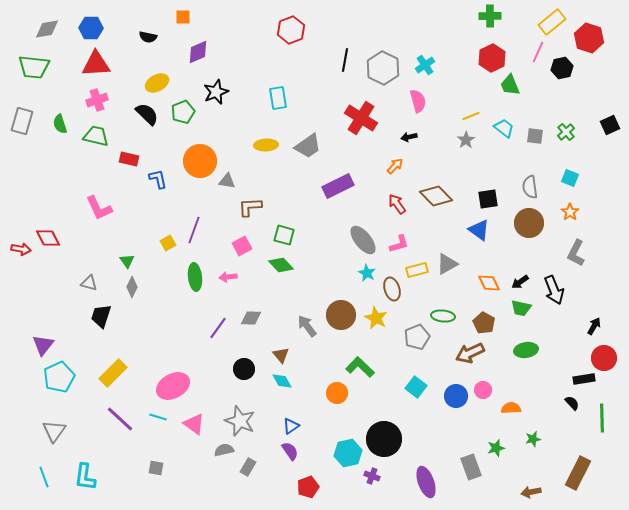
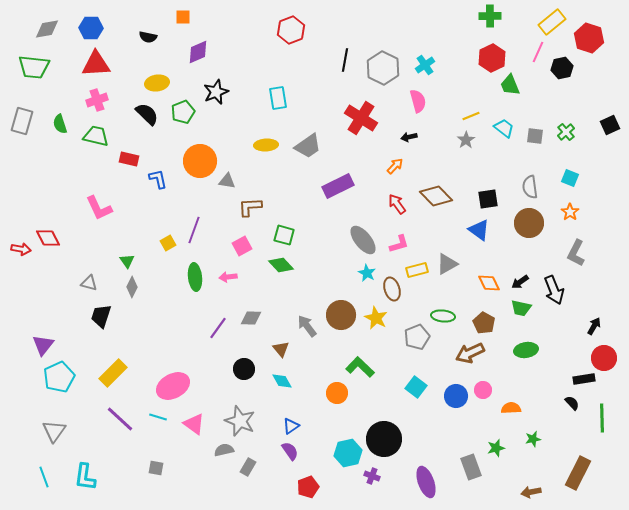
yellow ellipse at (157, 83): rotated 20 degrees clockwise
brown triangle at (281, 355): moved 6 px up
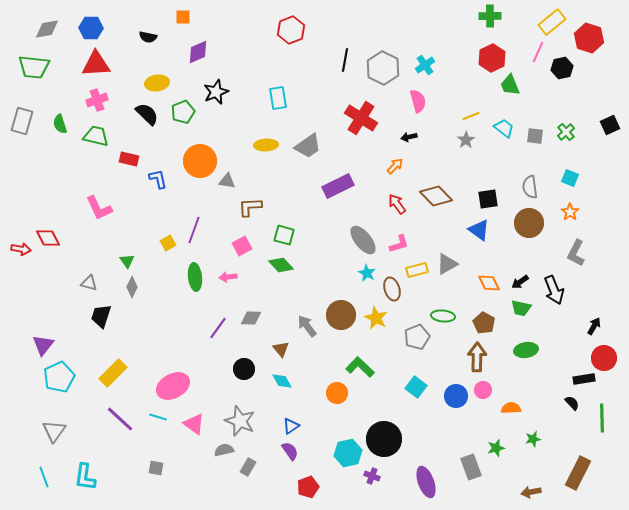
brown arrow at (470, 353): moved 7 px right, 4 px down; rotated 116 degrees clockwise
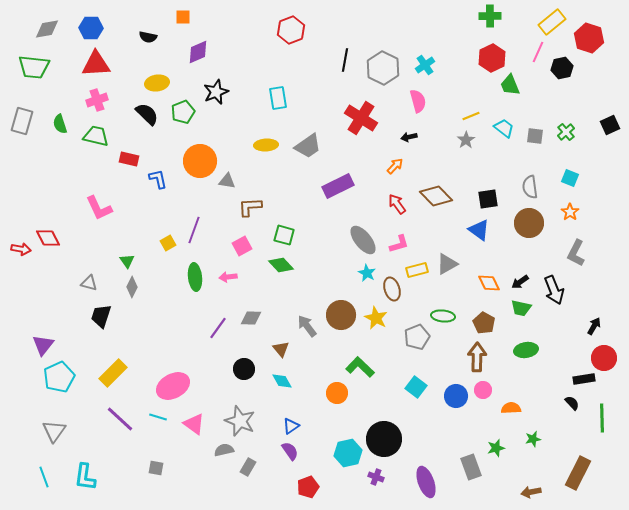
purple cross at (372, 476): moved 4 px right, 1 px down
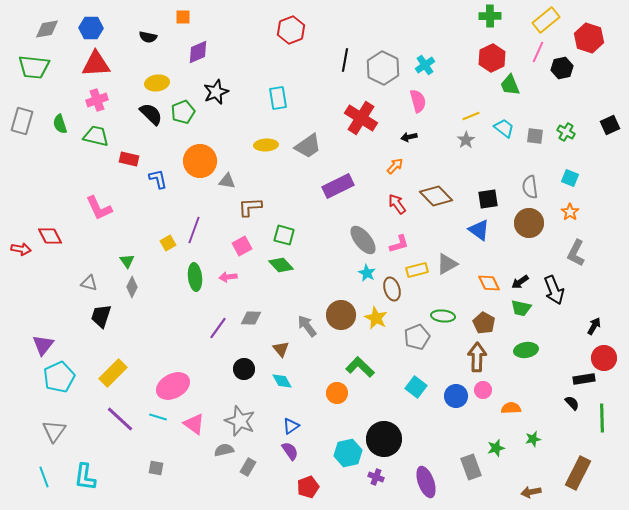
yellow rectangle at (552, 22): moved 6 px left, 2 px up
black semicircle at (147, 114): moved 4 px right
green cross at (566, 132): rotated 18 degrees counterclockwise
red diamond at (48, 238): moved 2 px right, 2 px up
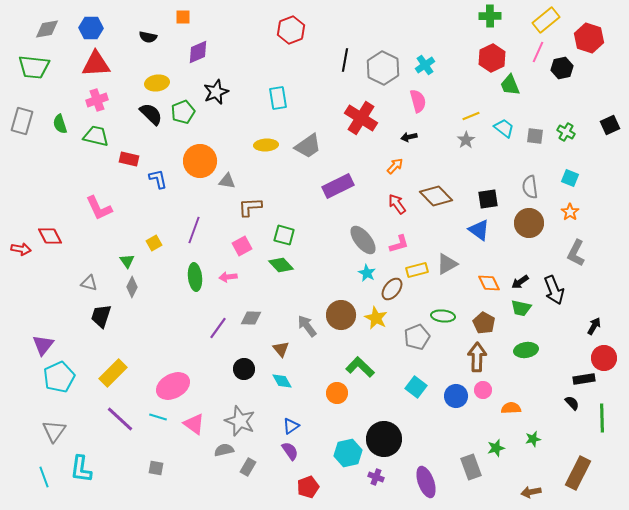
yellow square at (168, 243): moved 14 px left
brown ellipse at (392, 289): rotated 55 degrees clockwise
cyan L-shape at (85, 477): moved 4 px left, 8 px up
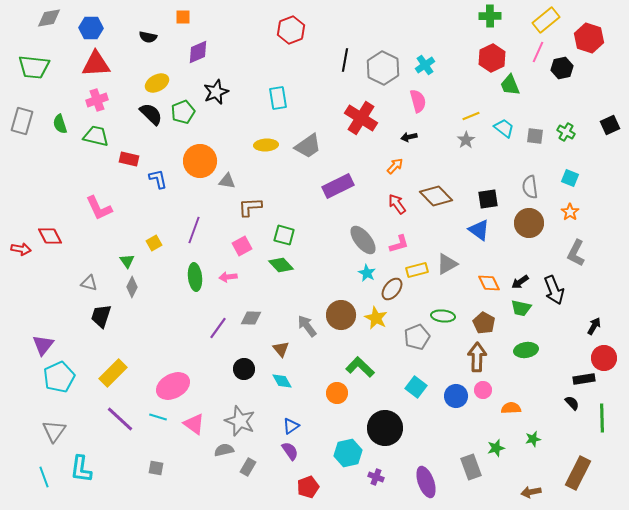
gray diamond at (47, 29): moved 2 px right, 11 px up
yellow ellipse at (157, 83): rotated 20 degrees counterclockwise
black circle at (384, 439): moved 1 px right, 11 px up
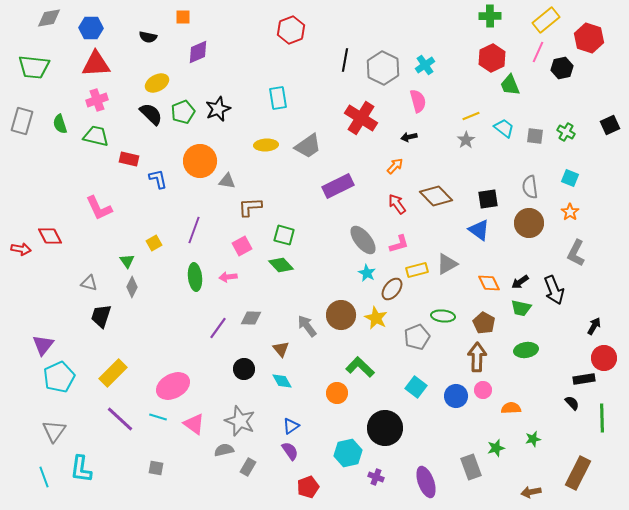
black star at (216, 92): moved 2 px right, 17 px down
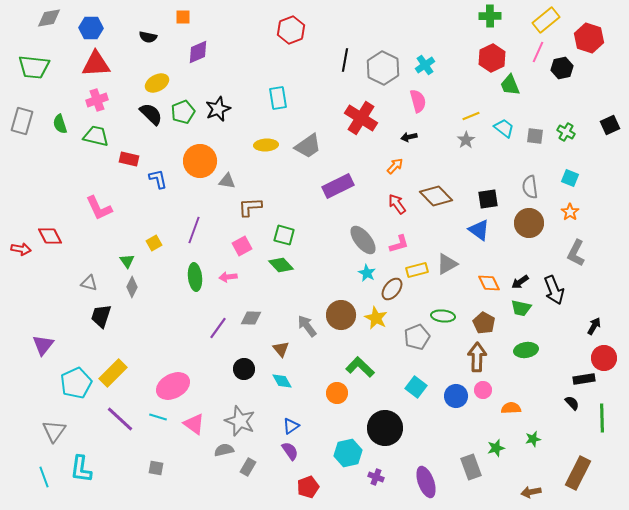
cyan pentagon at (59, 377): moved 17 px right, 6 px down
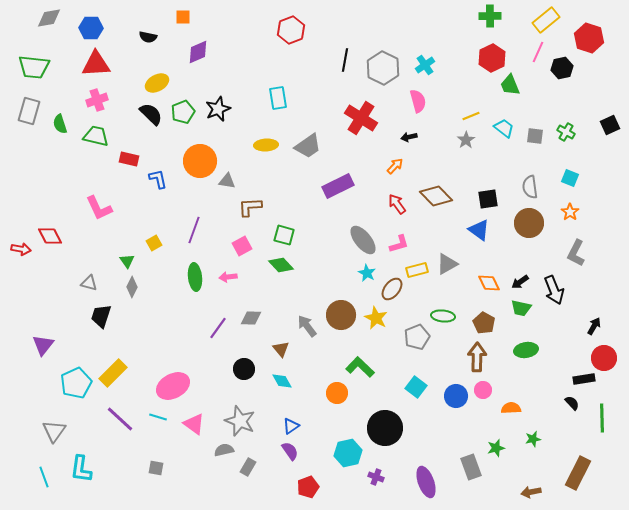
gray rectangle at (22, 121): moved 7 px right, 10 px up
